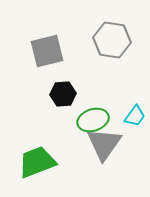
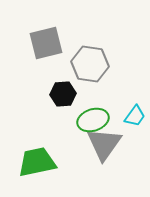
gray hexagon: moved 22 px left, 24 px down
gray square: moved 1 px left, 8 px up
green trapezoid: rotated 9 degrees clockwise
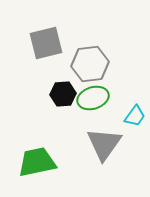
gray hexagon: rotated 15 degrees counterclockwise
green ellipse: moved 22 px up
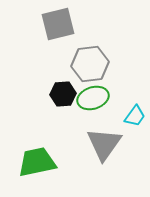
gray square: moved 12 px right, 19 px up
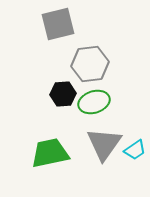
green ellipse: moved 1 px right, 4 px down
cyan trapezoid: moved 34 px down; rotated 20 degrees clockwise
green trapezoid: moved 13 px right, 9 px up
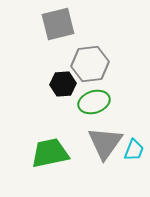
black hexagon: moved 10 px up
gray triangle: moved 1 px right, 1 px up
cyan trapezoid: moved 1 px left; rotated 35 degrees counterclockwise
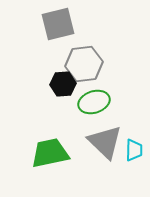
gray hexagon: moved 6 px left
gray triangle: moved 1 px up; rotated 21 degrees counterclockwise
cyan trapezoid: rotated 20 degrees counterclockwise
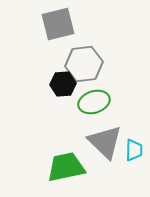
green trapezoid: moved 16 px right, 14 px down
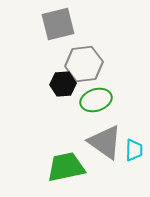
green ellipse: moved 2 px right, 2 px up
gray triangle: rotated 9 degrees counterclockwise
